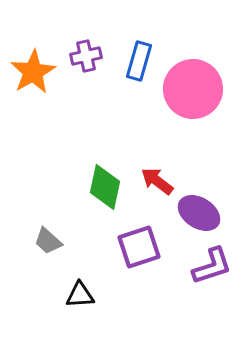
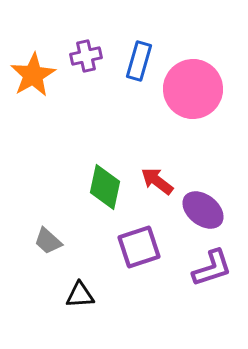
orange star: moved 3 px down
purple ellipse: moved 4 px right, 3 px up; rotated 6 degrees clockwise
purple L-shape: moved 2 px down
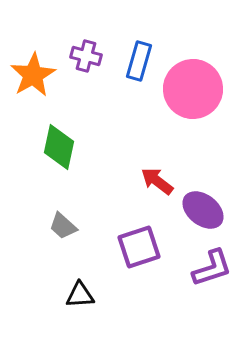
purple cross: rotated 28 degrees clockwise
green diamond: moved 46 px left, 40 px up
gray trapezoid: moved 15 px right, 15 px up
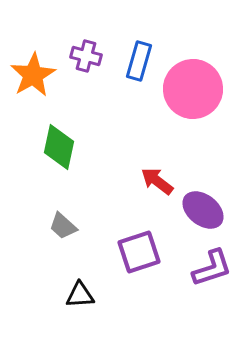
purple square: moved 5 px down
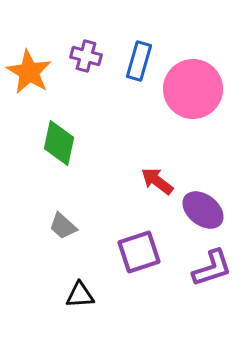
orange star: moved 4 px left, 3 px up; rotated 12 degrees counterclockwise
green diamond: moved 4 px up
